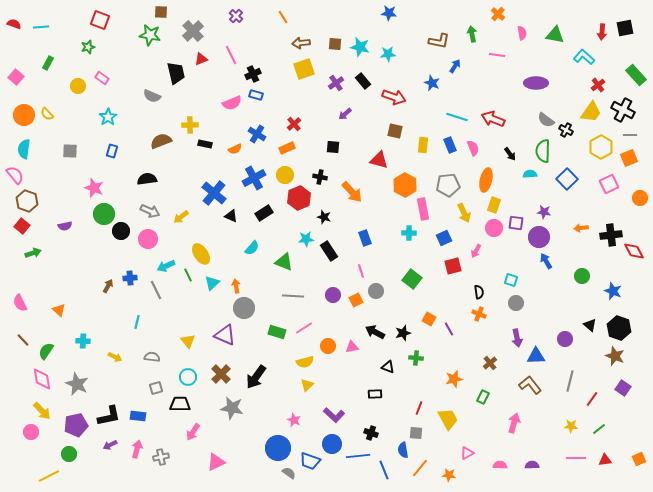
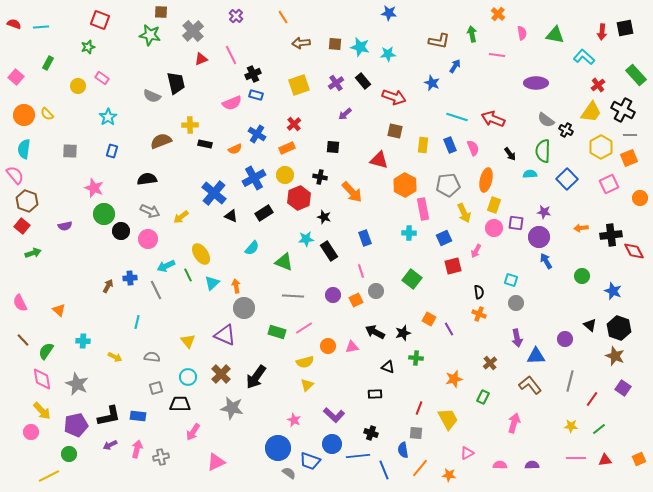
yellow square at (304, 69): moved 5 px left, 16 px down
black trapezoid at (176, 73): moved 10 px down
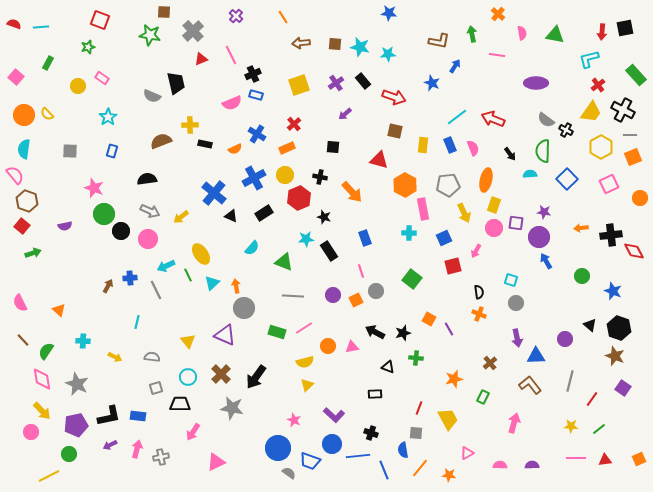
brown square at (161, 12): moved 3 px right
cyan L-shape at (584, 57): moved 5 px right, 2 px down; rotated 55 degrees counterclockwise
cyan line at (457, 117): rotated 55 degrees counterclockwise
orange square at (629, 158): moved 4 px right, 1 px up
